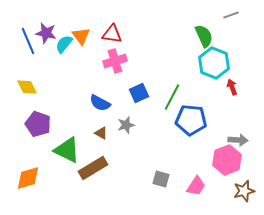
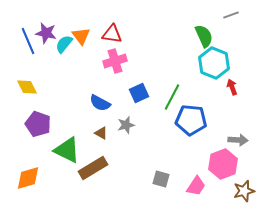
pink hexagon: moved 4 px left, 4 px down
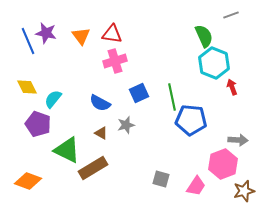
cyan semicircle: moved 11 px left, 55 px down
green line: rotated 40 degrees counterclockwise
orange diamond: moved 3 px down; rotated 36 degrees clockwise
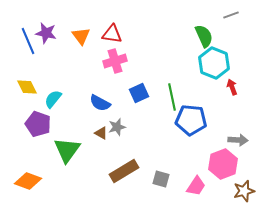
gray star: moved 9 px left, 2 px down
green triangle: rotated 40 degrees clockwise
brown rectangle: moved 31 px right, 3 px down
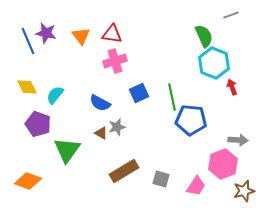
cyan semicircle: moved 2 px right, 4 px up
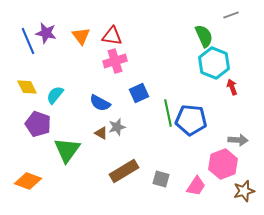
red triangle: moved 2 px down
green line: moved 4 px left, 16 px down
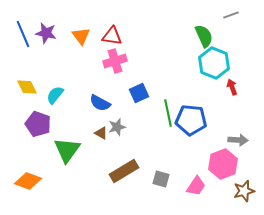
blue line: moved 5 px left, 7 px up
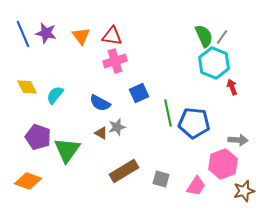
gray line: moved 9 px left, 22 px down; rotated 35 degrees counterclockwise
blue pentagon: moved 3 px right, 3 px down
purple pentagon: moved 13 px down
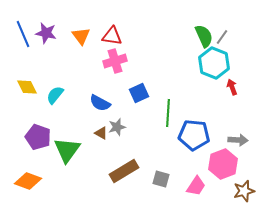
green line: rotated 16 degrees clockwise
blue pentagon: moved 12 px down
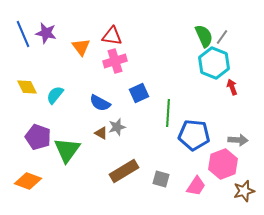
orange triangle: moved 11 px down
